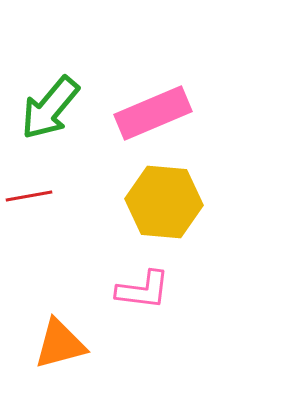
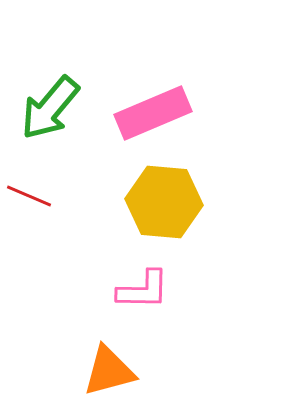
red line: rotated 33 degrees clockwise
pink L-shape: rotated 6 degrees counterclockwise
orange triangle: moved 49 px right, 27 px down
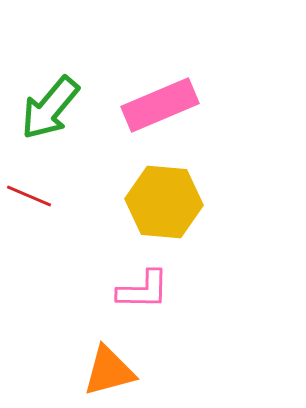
pink rectangle: moved 7 px right, 8 px up
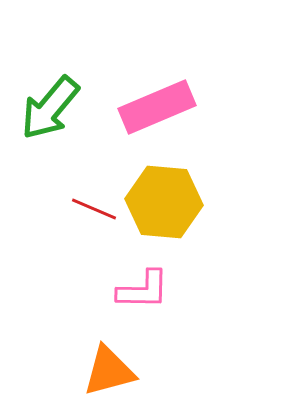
pink rectangle: moved 3 px left, 2 px down
red line: moved 65 px right, 13 px down
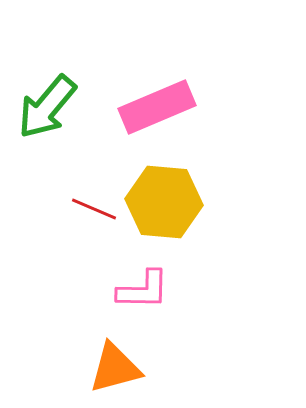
green arrow: moved 3 px left, 1 px up
orange triangle: moved 6 px right, 3 px up
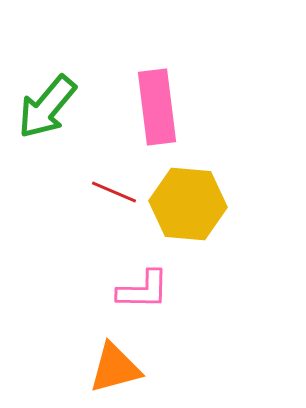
pink rectangle: rotated 74 degrees counterclockwise
yellow hexagon: moved 24 px right, 2 px down
red line: moved 20 px right, 17 px up
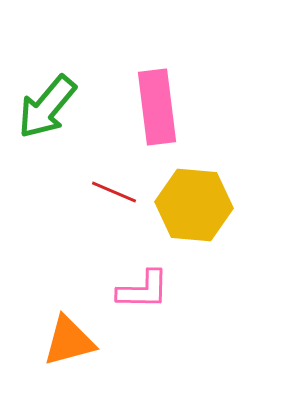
yellow hexagon: moved 6 px right, 1 px down
orange triangle: moved 46 px left, 27 px up
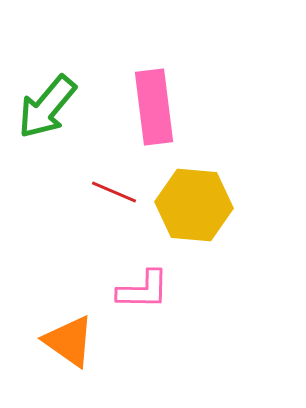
pink rectangle: moved 3 px left
orange triangle: rotated 50 degrees clockwise
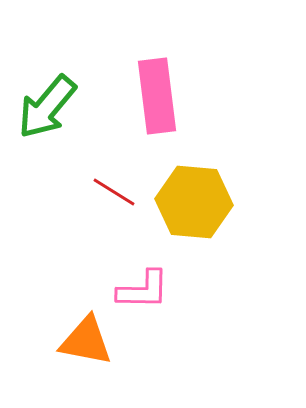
pink rectangle: moved 3 px right, 11 px up
red line: rotated 9 degrees clockwise
yellow hexagon: moved 3 px up
orange triangle: moved 17 px right; rotated 24 degrees counterclockwise
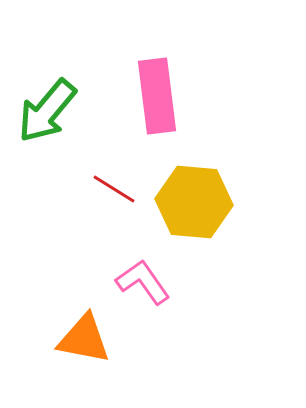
green arrow: moved 4 px down
red line: moved 3 px up
pink L-shape: moved 8 px up; rotated 126 degrees counterclockwise
orange triangle: moved 2 px left, 2 px up
